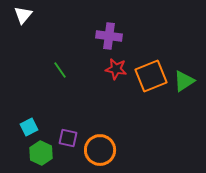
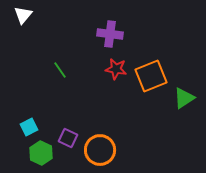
purple cross: moved 1 px right, 2 px up
green triangle: moved 17 px down
purple square: rotated 12 degrees clockwise
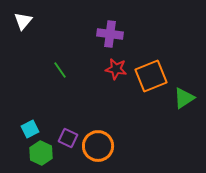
white triangle: moved 6 px down
cyan square: moved 1 px right, 2 px down
orange circle: moved 2 px left, 4 px up
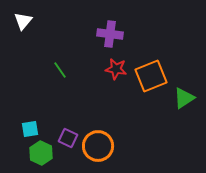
cyan square: rotated 18 degrees clockwise
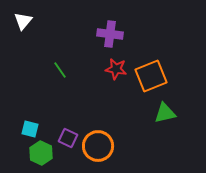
green triangle: moved 19 px left, 15 px down; rotated 20 degrees clockwise
cyan square: rotated 24 degrees clockwise
